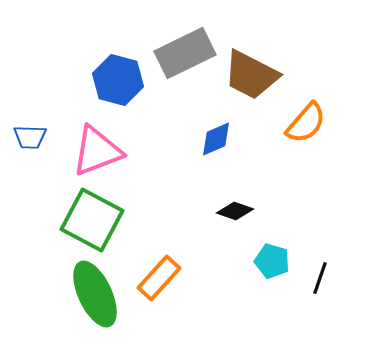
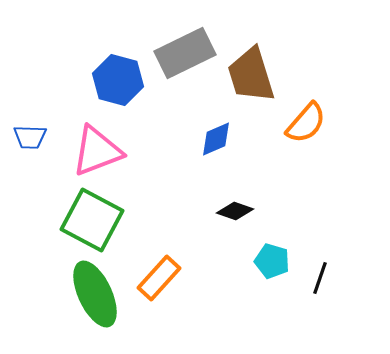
brown trapezoid: rotated 46 degrees clockwise
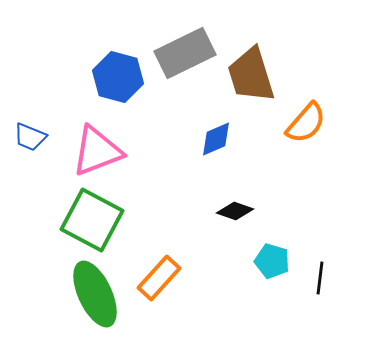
blue hexagon: moved 3 px up
blue trapezoid: rotated 20 degrees clockwise
black line: rotated 12 degrees counterclockwise
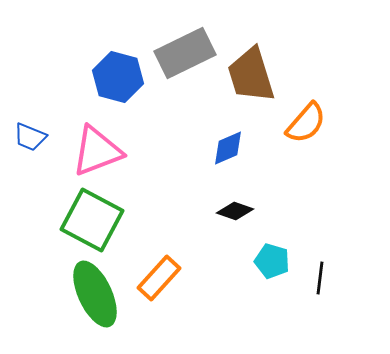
blue diamond: moved 12 px right, 9 px down
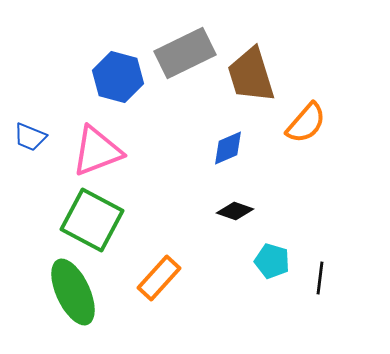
green ellipse: moved 22 px left, 2 px up
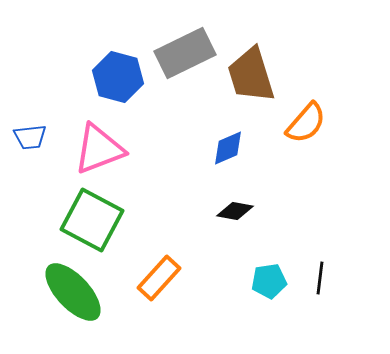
blue trapezoid: rotated 28 degrees counterclockwise
pink triangle: moved 2 px right, 2 px up
black diamond: rotated 9 degrees counterclockwise
cyan pentagon: moved 3 px left, 20 px down; rotated 24 degrees counterclockwise
green ellipse: rotated 18 degrees counterclockwise
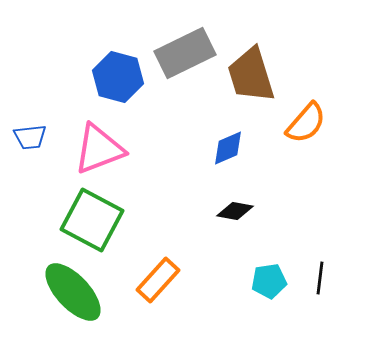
orange rectangle: moved 1 px left, 2 px down
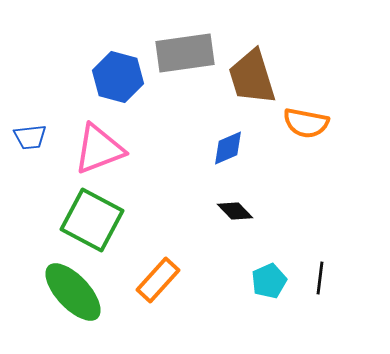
gray rectangle: rotated 18 degrees clockwise
brown trapezoid: moved 1 px right, 2 px down
orange semicircle: rotated 60 degrees clockwise
black diamond: rotated 36 degrees clockwise
cyan pentagon: rotated 16 degrees counterclockwise
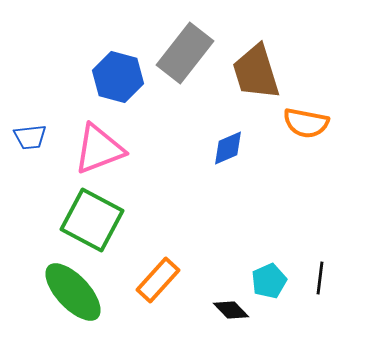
gray rectangle: rotated 44 degrees counterclockwise
brown trapezoid: moved 4 px right, 5 px up
black diamond: moved 4 px left, 99 px down
